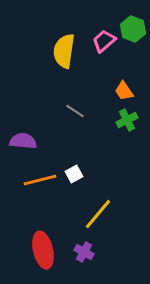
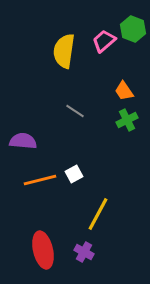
yellow line: rotated 12 degrees counterclockwise
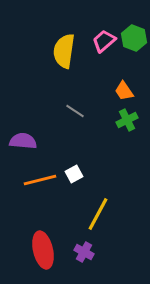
green hexagon: moved 1 px right, 9 px down
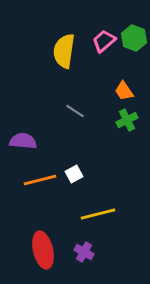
yellow line: rotated 48 degrees clockwise
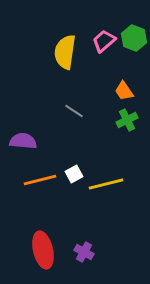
yellow semicircle: moved 1 px right, 1 px down
gray line: moved 1 px left
yellow line: moved 8 px right, 30 px up
